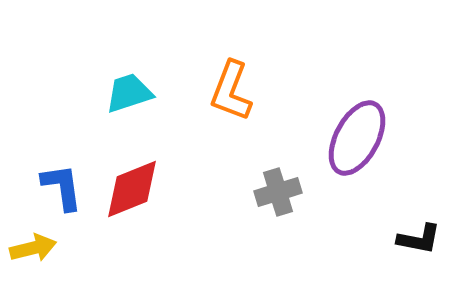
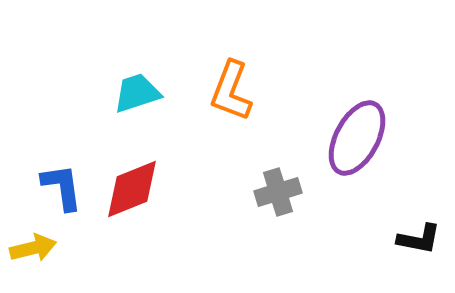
cyan trapezoid: moved 8 px right
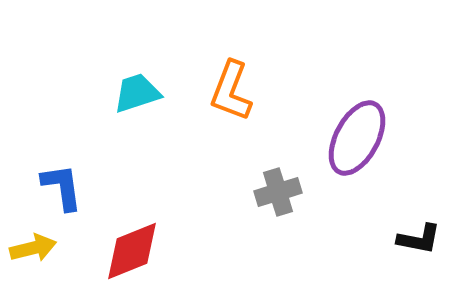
red diamond: moved 62 px down
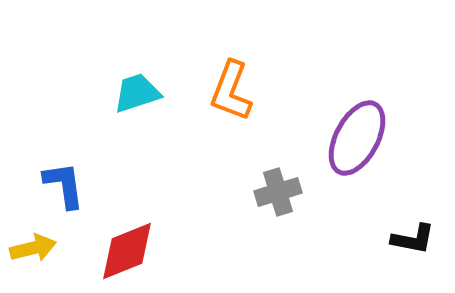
blue L-shape: moved 2 px right, 2 px up
black L-shape: moved 6 px left
red diamond: moved 5 px left
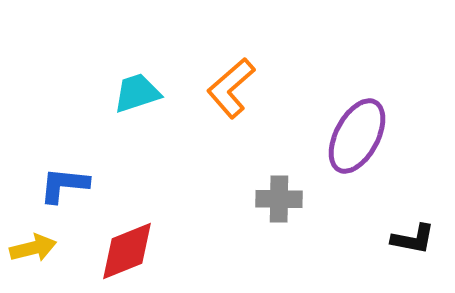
orange L-shape: moved 3 px up; rotated 28 degrees clockwise
purple ellipse: moved 2 px up
blue L-shape: rotated 76 degrees counterclockwise
gray cross: moved 1 px right, 7 px down; rotated 18 degrees clockwise
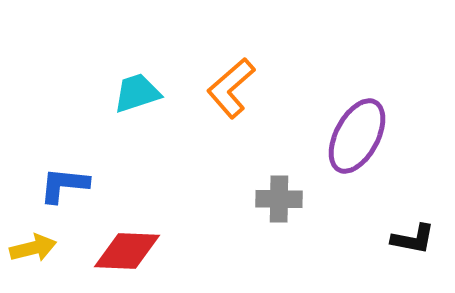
red diamond: rotated 24 degrees clockwise
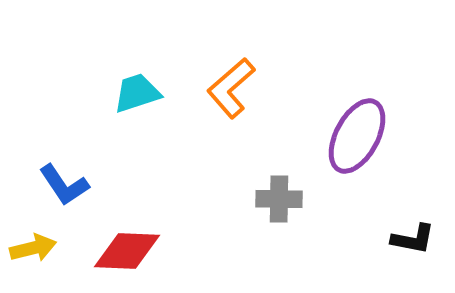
blue L-shape: rotated 130 degrees counterclockwise
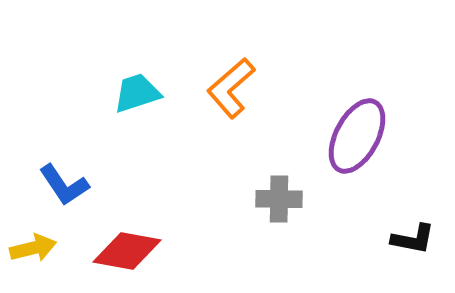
red diamond: rotated 8 degrees clockwise
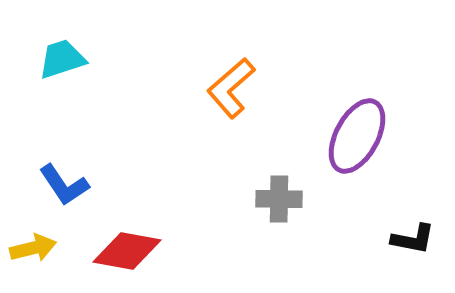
cyan trapezoid: moved 75 px left, 34 px up
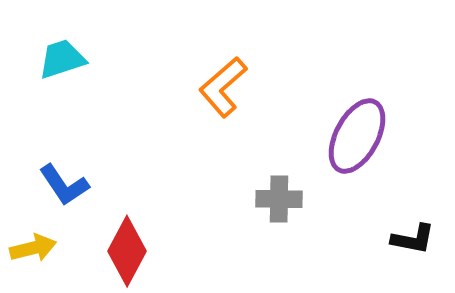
orange L-shape: moved 8 px left, 1 px up
red diamond: rotated 72 degrees counterclockwise
